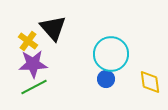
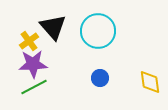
black triangle: moved 1 px up
yellow cross: moved 1 px right; rotated 18 degrees clockwise
cyan circle: moved 13 px left, 23 px up
blue circle: moved 6 px left, 1 px up
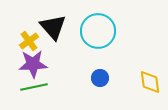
green line: rotated 16 degrees clockwise
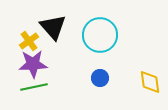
cyan circle: moved 2 px right, 4 px down
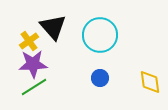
green line: rotated 20 degrees counterclockwise
